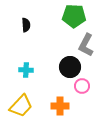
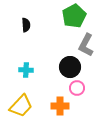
green pentagon: rotated 30 degrees counterclockwise
pink circle: moved 5 px left, 2 px down
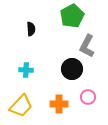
green pentagon: moved 2 px left
black semicircle: moved 5 px right, 4 px down
gray L-shape: moved 1 px right, 1 px down
black circle: moved 2 px right, 2 px down
pink circle: moved 11 px right, 9 px down
orange cross: moved 1 px left, 2 px up
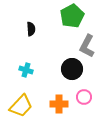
cyan cross: rotated 16 degrees clockwise
pink circle: moved 4 px left
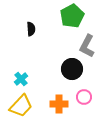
cyan cross: moved 5 px left, 9 px down; rotated 32 degrees clockwise
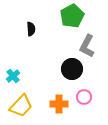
cyan cross: moved 8 px left, 3 px up
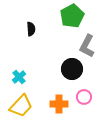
cyan cross: moved 6 px right, 1 px down
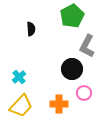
pink circle: moved 4 px up
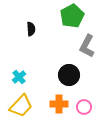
black circle: moved 3 px left, 6 px down
pink circle: moved 14 px down
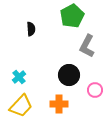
pink circle: moved 11 px right, 17 px up
